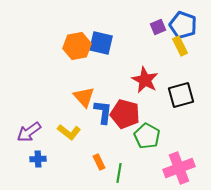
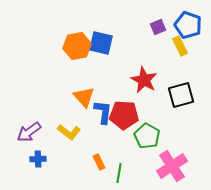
blue pentagon: moved 5 px right
red star: moved 1 px left
red pentagon: moved 1 px left, 1 px down; rotated 12 degrees counterclockwise
pink cross: moved 7 px left, 2 px up; rotated 12 degrees counterclockwise
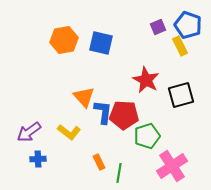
orange hexagon: moved 13 px left, 6 px up
red star: moved 2 px right
green pentagon: rotated 25 degrees clockwise
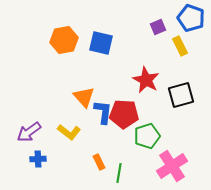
blue pentagon: moved 3 px right, 7 px up
red pentagon: moved 1 px up
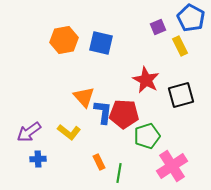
blue pentagon: rotated 8 degrees clockwise
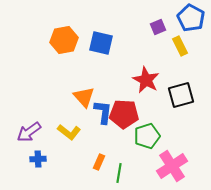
orange rectangle: rotated 49 degrees clockwise
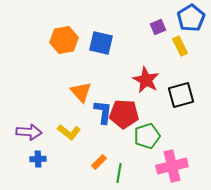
blue pentagon: rotated 12 degrees clockwise
orange triangle: moved 3 px left, 5 px up
purple arrow: rotated 140 degrees counterclockwise
orange rectangle: rotated 21 degrees clockwise
pink cross: rotated 20 degrees clockwise
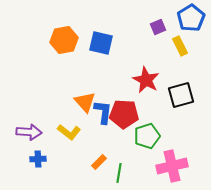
orange triangle: moved 4 px right, 10 px down
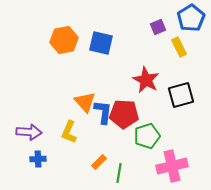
yellow rectangle: moved 1 px left, 1 px down
yellow L-shape: rotated 75 degrees clockwise
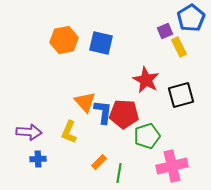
purple square: moved 7 px right, 4 px down
